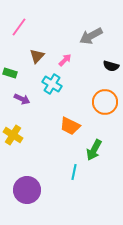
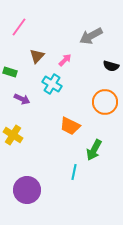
green rectangle: moved 1 px up
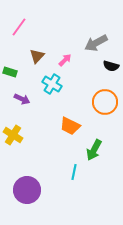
gray arrow: moved 5 px right, 7 px down
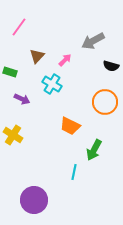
gray arrow: moved 3 px left, 2 px up
purple circle: moved 7 px right, 10 px down
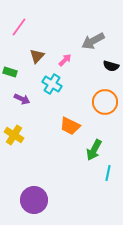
yellow cross: moved 1 px right
cyan line: moved 34 px right, 1 px down
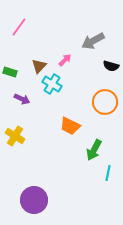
brown triangle: moved 2 px right, 10 px down
yellow cross: moved 1 px right, 1 px down
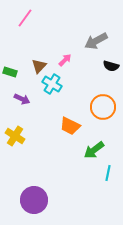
pink line: moved 6 px right, 9 px up
gray arrow: moved 3 px right
orange circle: moved 2 px left, 5 px down
green arrow: rotated 25 degrees clockwise
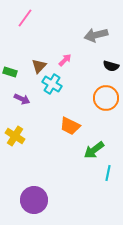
gray arrow: moved 6 px up; rotated 15 degrees clockwise
orange circle: moved 3 px right, 9 px up
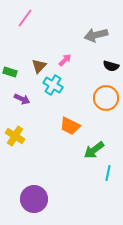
cyan cross: moved 1 px right, 1 px down
purple circle: moved 1 px up
